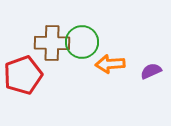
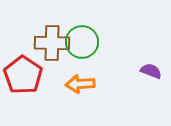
orange arrow: moved 30 px left, 20 px down
purple semicircle: rotated 45 degrees clockwise
red pentagon: rotated 18 degrees counterclockwise
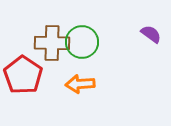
purple semicircle: moved 37 px up; rotated 15 degrees clockwise
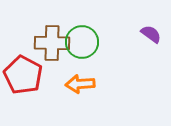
red pentagon: rotated 6 degrees counterclockwise
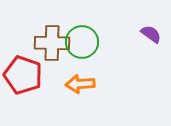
red pentagon: rotated 9 degrees counterclockwise
